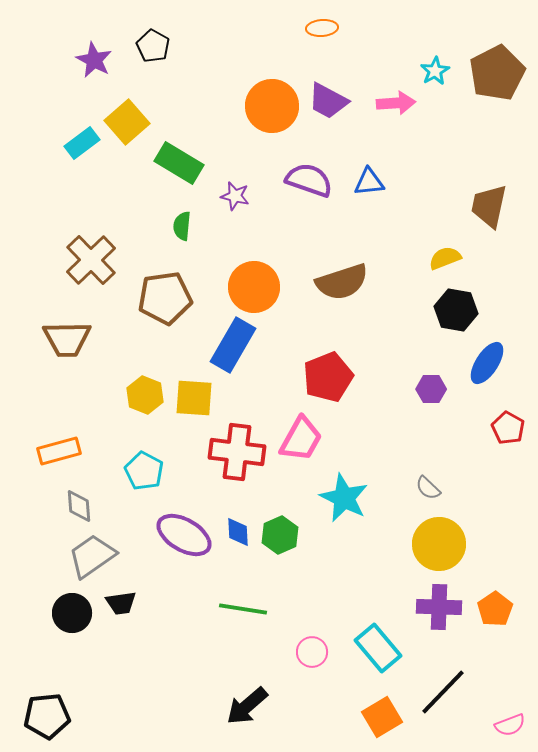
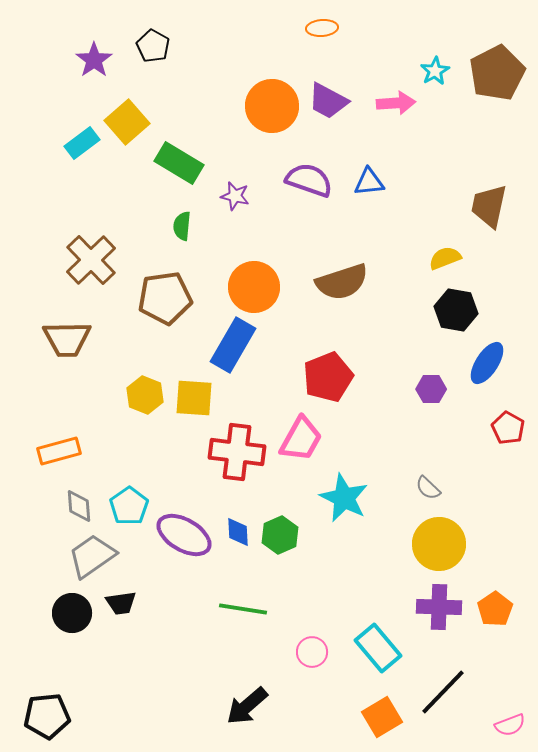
purple star at (94, 60): rotated 9 degrees clockwise
cyan pentagon at (144, 471): moved 15 px left, 35 px down; rotated 9 degrees clockwise
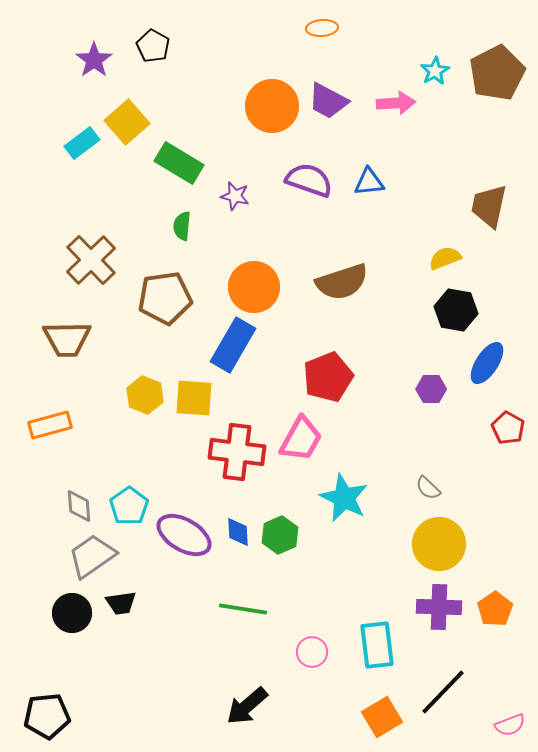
orange rectangle at (59, 451): moved 9 px left, 26 px up
cyan rectangle at (378, 648): moved 1 px left, 3 px up; rotated 33 degrees clockwise
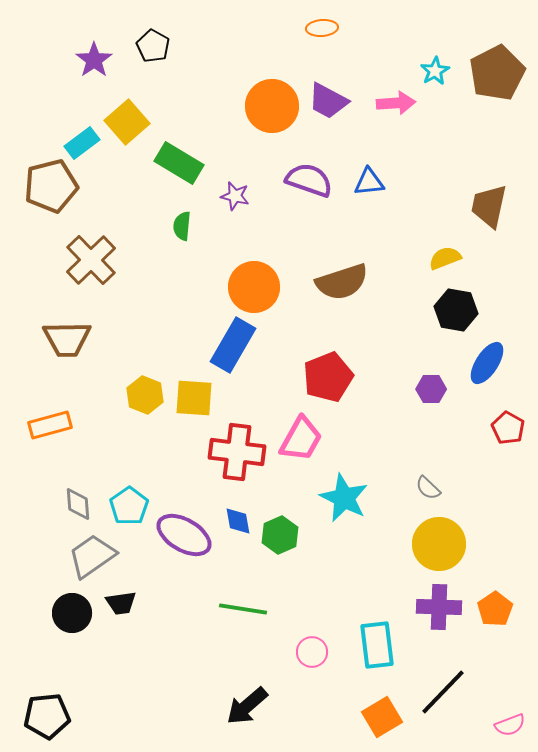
brown pentagon at (165, 298): moved 114 px left, 112 px up; rotated 6 degrees counterclockwise
gray diamond at (79, 506): moved 1 px left, 2 px up
blue diamond at (238, 532): moved 11 px up; rotated 8 degrees counterclockwise
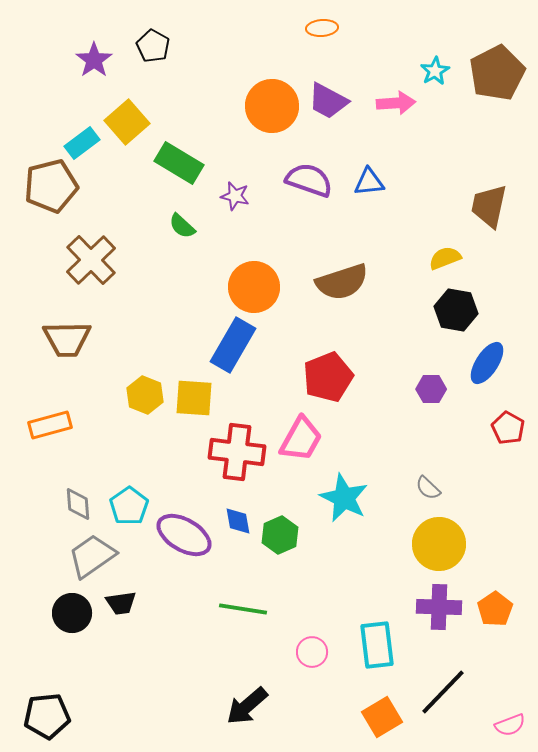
green semicircle at (182, 226): rotated 52 degrees counterclockwise
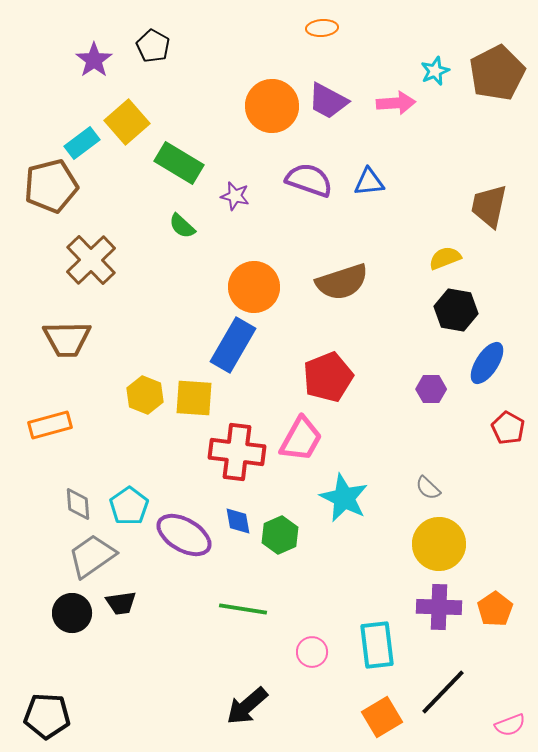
cyan star at (435, 71): rotated 8 degrees clockwise
black pentagon at (47, 716): rotated 9 degrees clockwise
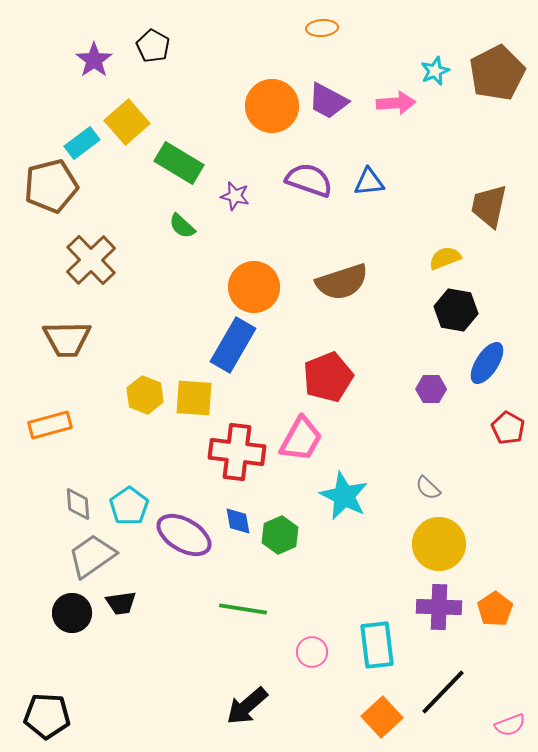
cyan star at (344, 498): moved 2 px up
orange square at (382, 717): rotated 12 degrees counterclockwise
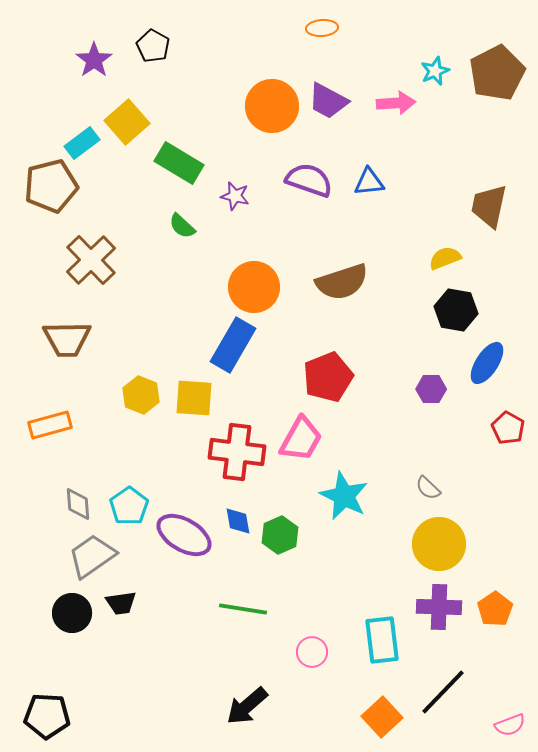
yellow hexagon at (145, 395): moved 4 px left
cyan rectangle at (377, 645): moved 5 px right, 5 px up
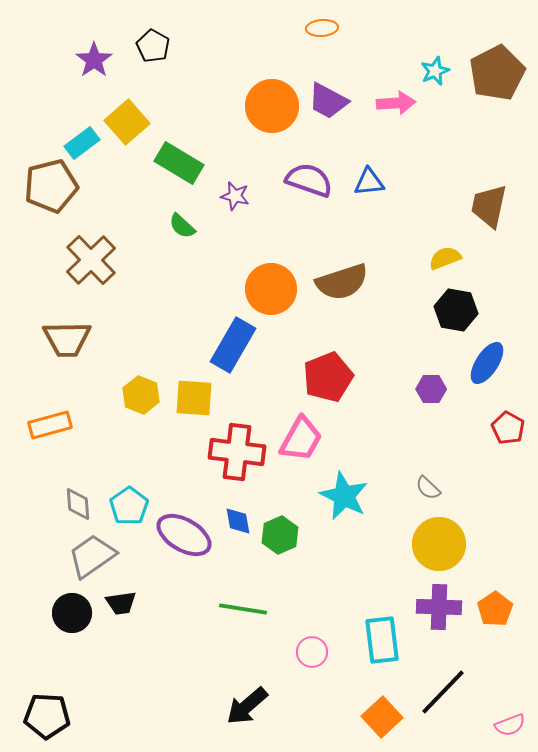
orange circle at (254, 287): moved 17 px right, 2 px down
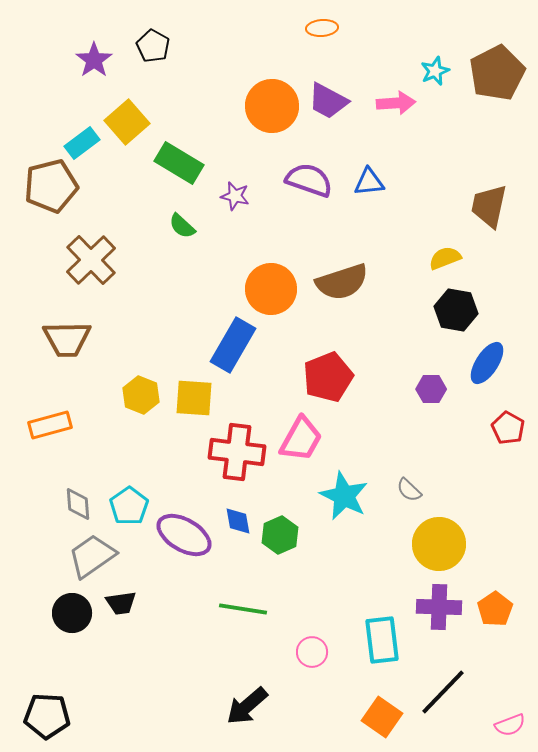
gray semicircle at (428, 488): moved 19 px left, 2 px down
orange square at (382, 717): rotated 12 degrees counterclockwise
